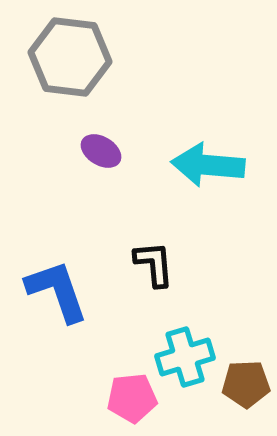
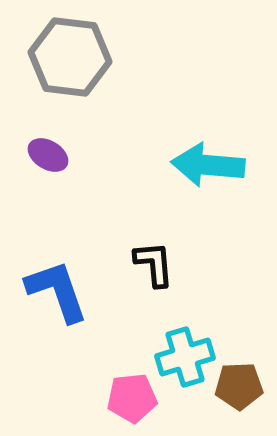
purple ellipse: moved 53 px left, 4 px down
brown pentagon: moved 7 px left, 2 px down
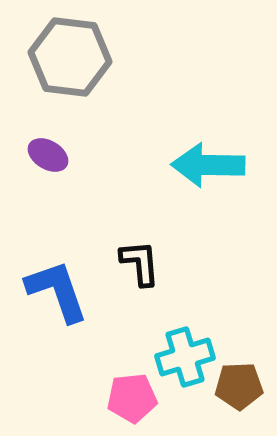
cyan arrow: rotated 4 degrees counterclockwise
black L-shape: moved 14 px left, 1 px up
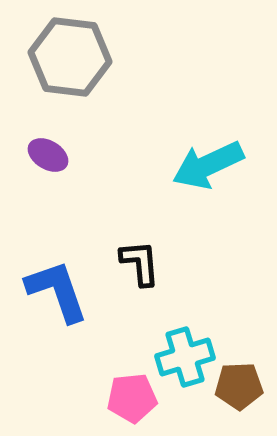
cyan arrow: rotated 26 degrees counterclockwise
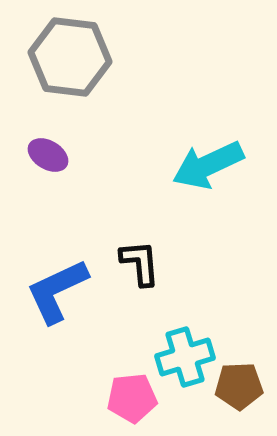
blue L-shape: rotated 96 degrees counterclockwise
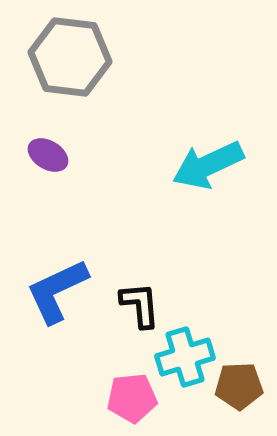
black L-shape: moved 42 px down
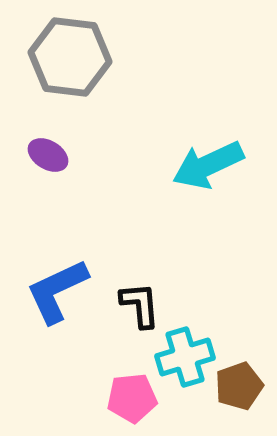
brown pentagon: rotated 18 degrees counterclockwise
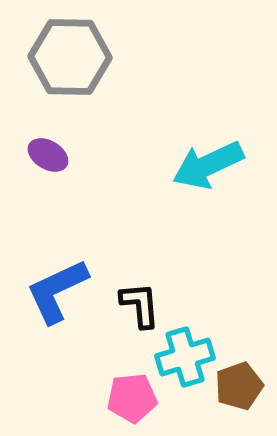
gray hexagon: rotated 6 degrees counterclockwise
